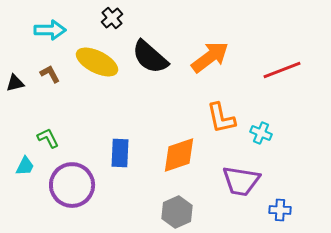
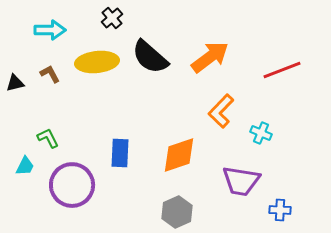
yellow ellipse: rotated 33 degrees counterclockwise
orange L-shape: moved 7 px up; rotated 56 degrees clockwise
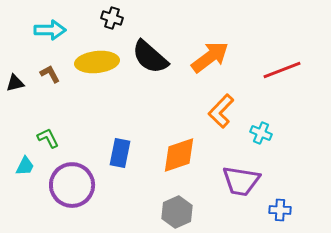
black cross: rotated 30 degrees counterclockwise
blue rectangle: rotated 8 degrees clockwise
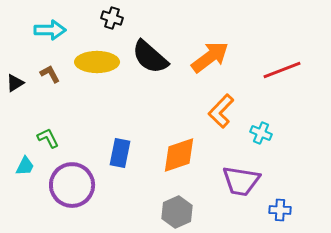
yellow ellipse: rotated 6 degrees clockwise
black triangle: rotated 18 degrees counterclockwise
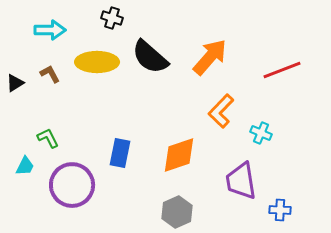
orange arrow: rotated 12 degrees counterclockwise
purple trapezoid: rotated 72 degrees clockwise
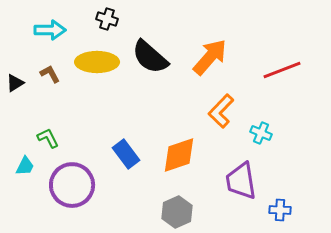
black cross: moved 5 px left, 1 px down
blue rectangle: moved 6 px right, 1 px down; rotated 48 degrees counterclockwise
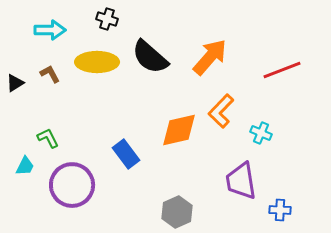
orange diamond: moved 25 px up; rotated 6 degrees clockwise
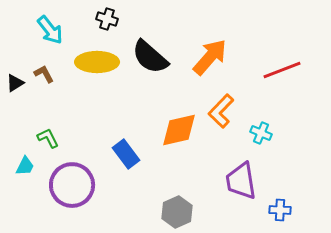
cyan arrow: rotated 52 degrees clockwise
brown L-shape: moved 6 px left
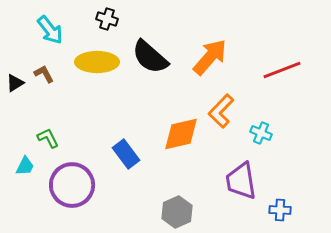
orange diamond: moved 2 px right, 4 px down
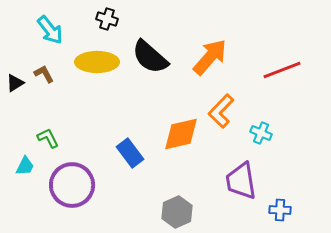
blue rectangle: moved 4 px right, 1 px up
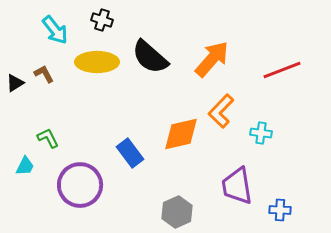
black cross: moved 5 px left, 1 px down
cyan arrow: moved 5 px right
orange arrow: moved 2 px right, 2 px down
cyan cross: rotated 15 degrees counterclockwise
purple trapezoid: moved 4 px left, 5 px down
purple circle: moved 8 px right
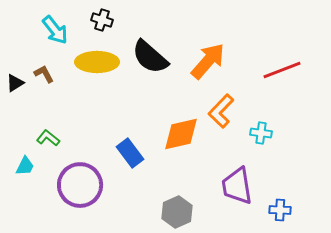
orange arrow: moved 4 px left, 2 px down
green L-shape: rotated 25 degrees counterclockwise
